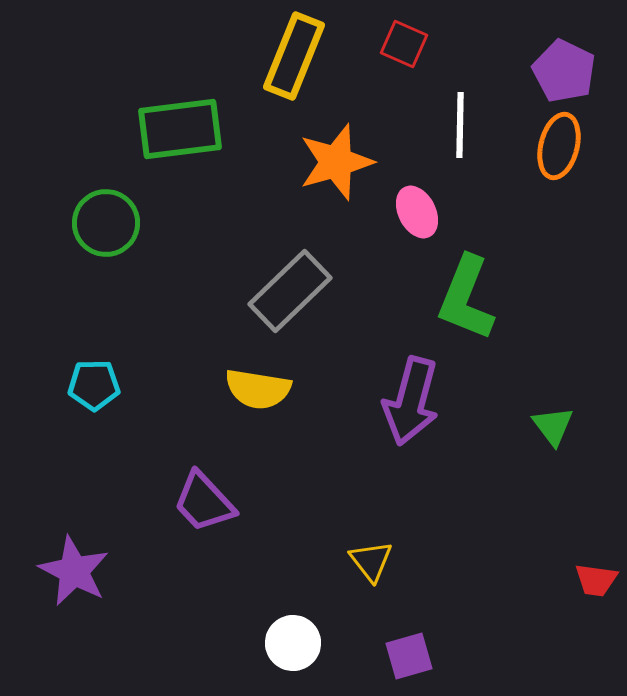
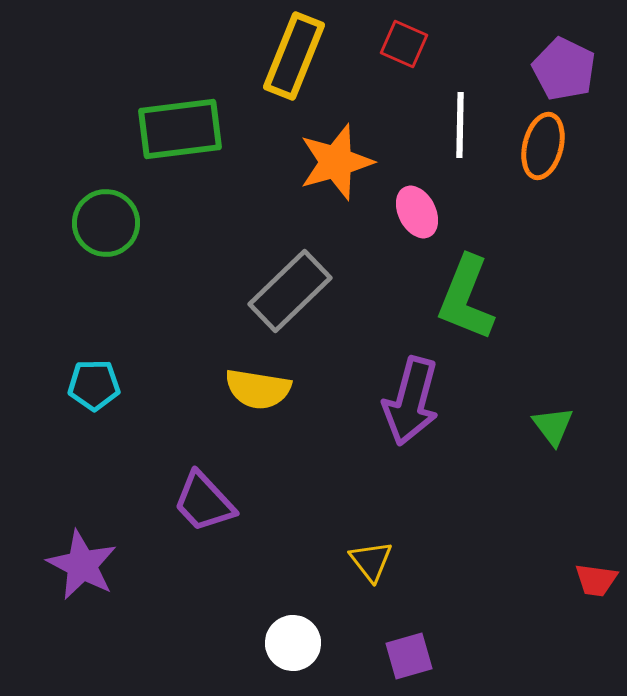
purple pentagon: moved 2 px up
orange ellipse: moved 16 px left
purple star: moved 8 px right, 6 px up
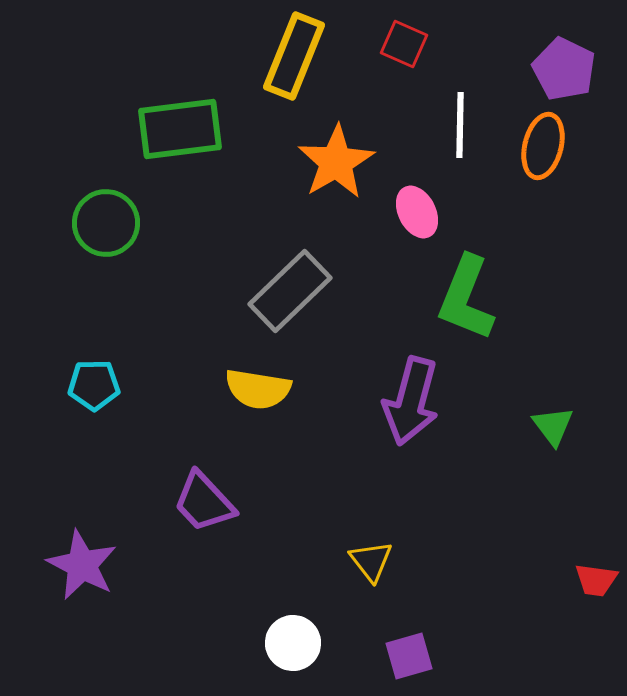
orange star: rotated 14 degrees counterclockwise
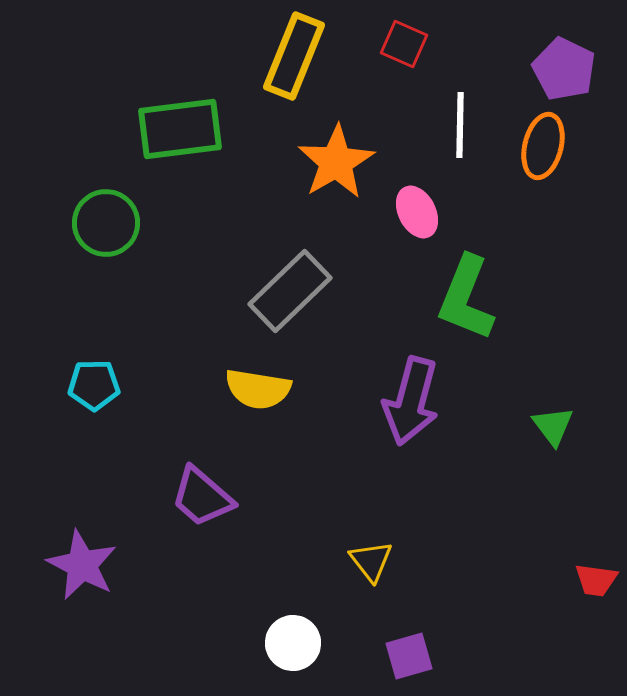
purple trapezoid: moved 2 px left, 5 px up; rotated 6 degrees counterclockwise
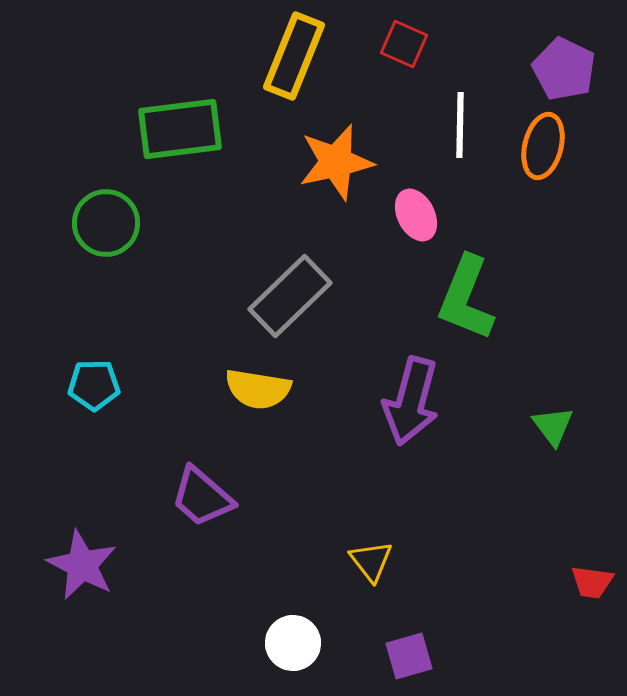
orange star: rotated 18 degrees clockwise
pink ellipse: moved 1 px left, 3 px down
gray rectangle: moved 5 px down
red trapezoid: moved 4 px left, 2 px down
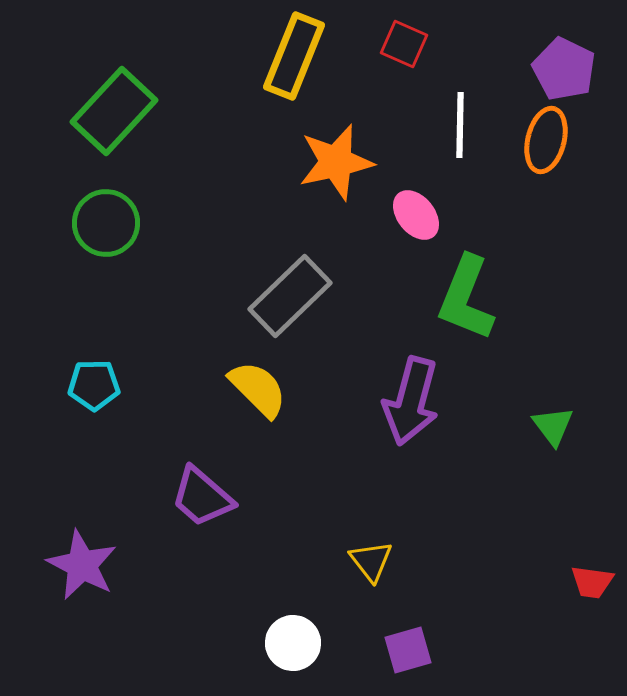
green rectangle: moved 66 px left, 18 px up; rotated 40 degrees counterclockwise
orange ellipse: moved 3 px right, 6 px up
pink ellipse: rotated 12 degrees counterclockwise
yellow semicircle: rotated 144 degrees counterclockwise
purple square: moved 1 px left, 6 px up
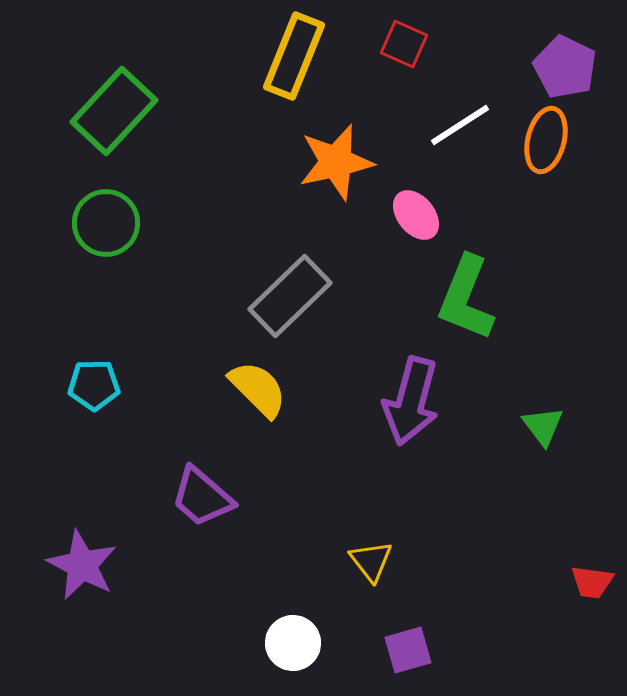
purple pentagon: moved 1 px right, 2 px up
white line: rotated 56 degrees clockwise
green triangle: moved 10 px left
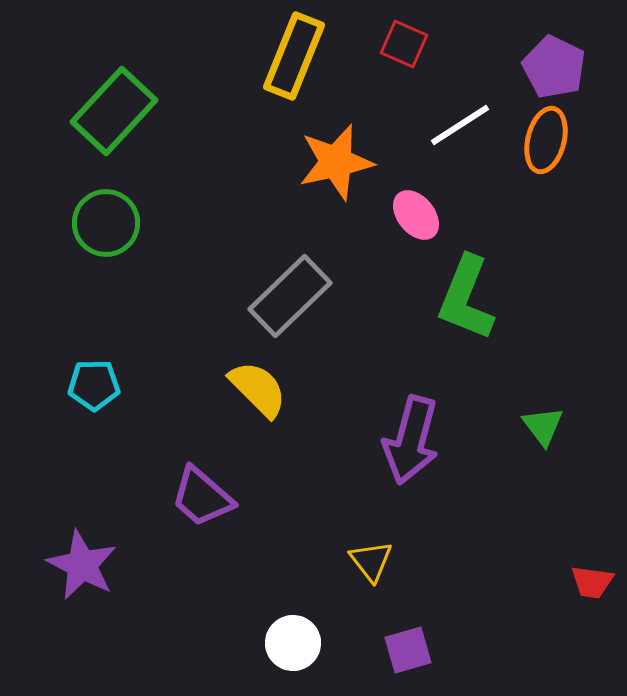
purple pentagon: moved 11 px left
purple arrow: moved 39 px down
